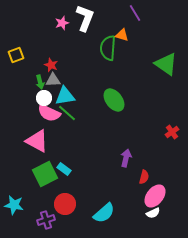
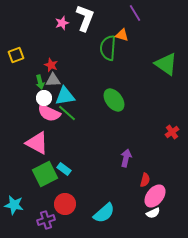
pink triangle: moved 2 px down
red semicircle: moved 1 px right, 3 px down
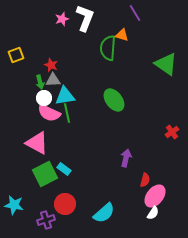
pink star: moved 4 px up
green line: rotated 36 degrees clockwise
white semicircle: rotated 32 degrees counterclockwise
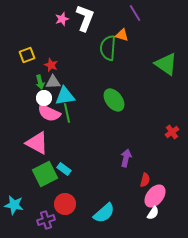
yellow square: moved 11 px right
gray triangle: moved 2 px down
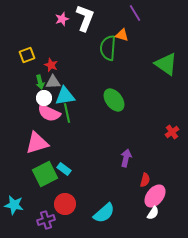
pink triangle: rotated 45 degrees counterclockwise
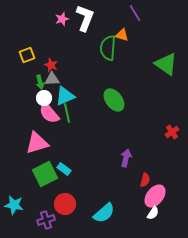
gray triangle: moved 1 px left, 3 px up
cyan triangle: rotated 15 degrees counterclockwise
pink semicircle: rotated 25 degrees clockwise
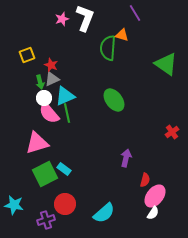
gray triangle: rotated 21 degrees counterclockwise
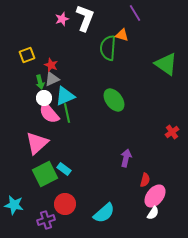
pink triangle: rotated 25 degrees counterclockwise
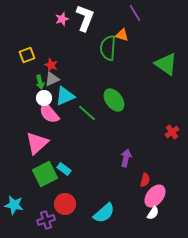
green line: moved 20 px right; rotated 36 degrees counterclockwise
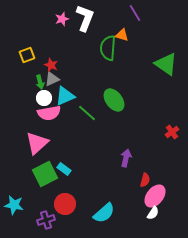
pink semicircle: rotated 60 degrees counterclockwise
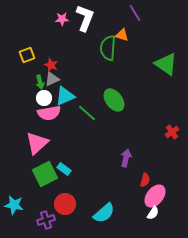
pink star: rotated 16 degrees clockwise
